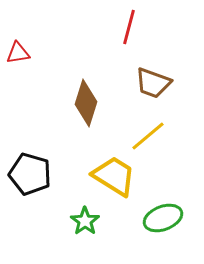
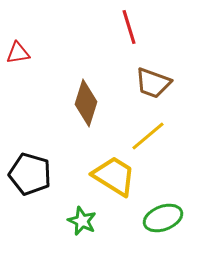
red line: rotated 32 degrees counterclockwise
green star: moved 3 px left; rotated 12 degrees counterclockwise
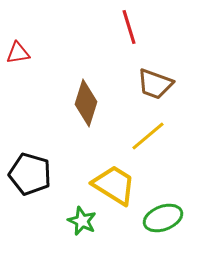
brown trapezoid: moved 2 px right, 1 px down
yellow trapezoid: moved 9 px down
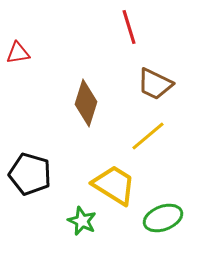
brown trapezoid: rotated 6 degrees clockwise
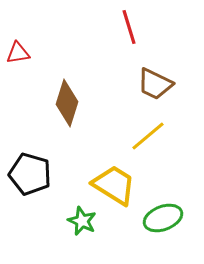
brown diamond: moved 19 px left
